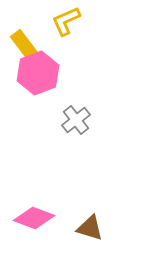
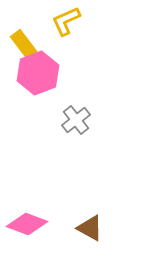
pink diamond: moved 7 px left, 6 px down
brown triangle: rotated 12 degrees clockwise
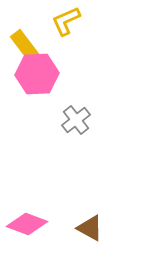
pink hexagon: moved 1 px left, 1 px down; rotated 18 degrees clockwise
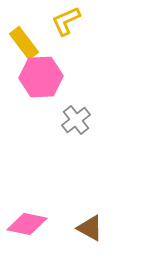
yellow rectangle: moved 1 px left, 3 px up
pink hexagon: moved 4 px right, 3 px down
pink diamond: rotated 9 degrees counterclockwise
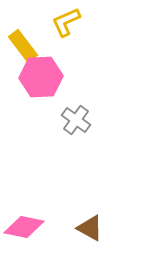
yellow L-shape: moved 1 px down
yellow rectangle: moved 1 px left, 3 px down
gray cross: rotated 16 degrees counterclockwise
pink diamond: moved 3 px left, 3 px down
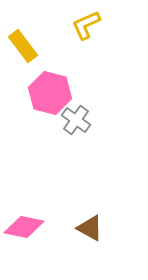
yellow L-shape: moved 20 px right, 3 px down
pink hexagon: moved 9 px right, 16 px down; rotated 18 degrees clockwise
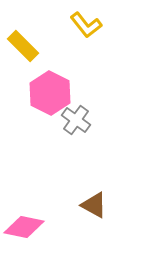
yellow L-shape: rotated 104 degrees counterclockwise
yellow rectangle: rotated 8 degrees counterclockwise
pink hexagon: rotated 12 degrees clockwise
brown triangle: moved 4 px right, 23 px up
